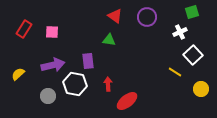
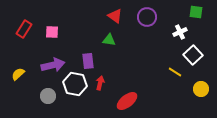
green square: moved 4 px right; rotated 24 degrees clockwise
red arrow: moved 8 px left, 1 px up; rotated 16 degrees clockwise
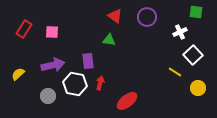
yellow circle: moved 3 px left, 1 px up
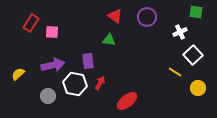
red rectangle: moved 7 px right, 6 px up
red arrow: rotated 16 degrees clockwise
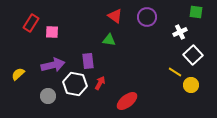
yellow circle: moved 7 px left, 3 px up
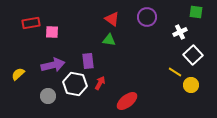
red triangle: moved 3 px left, 3 px down
red rectangle: rotated 48 degrees clockwise
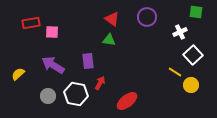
purple arrow: rotated 135 degrees counterclockwise
white hexagon: moved 1 px right, 10 px down
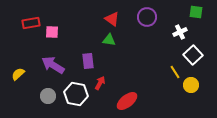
yellow line: rotated 24 degrees clockwise
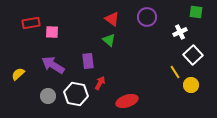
green triangle: rotated 32 degrees clockwise
red ellipse: rotated 20 degrees clockwise
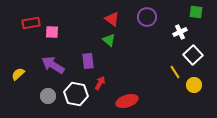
yellow circle: moved 3 px right
